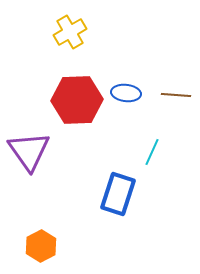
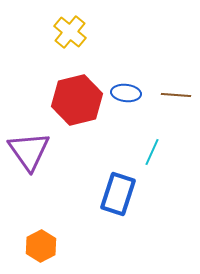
yellow cross: rotated 20 degrees counterclockwise
red hexagon: rotated 12 degrees counterclockwise
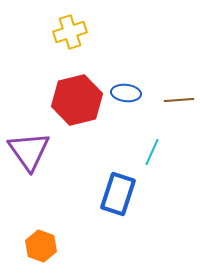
yellow cross: rotated 32 degrees clockwise
brown line: moved 3 px right, 5 px down; rotated 8 degrees counterclockwise
orange hexagon: rotated 12 degrees counterclockwise
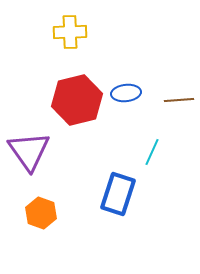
yellow cross: rotated 16 degrees clockwise
blue ellipse: rotated 12 degrees counterclockwise
orange hexagon: moved 33 px up
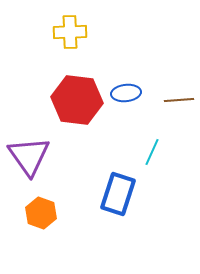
red hexagon: rotated 21 degrees clockwise
purple triangle: moved 5 px down
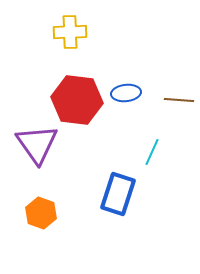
brown line: rotated 8 degrees clockwise
purple triangle: moved 8 px right, 12 px up
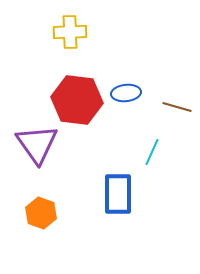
brown line: moved 2 px left, 7 px down; rotated 12 degrees clockwise
blue rectangle: rotated 18 degrees counterclockwise
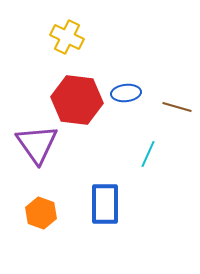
yellow cross: moved 3 px left, 5 px down; rotated 28 degrees clockwise
cyan line: moved 4 px left, 2 px down
blue rectangle: moved 13 px left, 10 px down
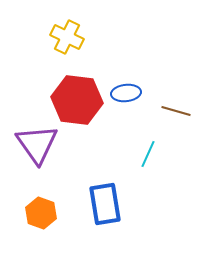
brown line: moved 1 px left, 4 px down
blue rectangle: rotated 9 degrees counterclockwise
